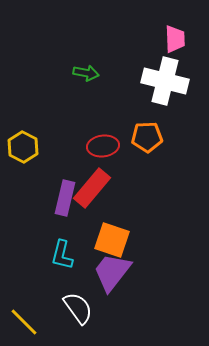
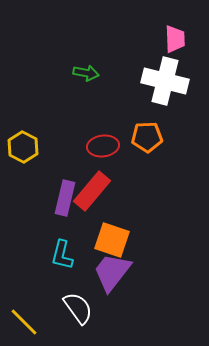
red rectangle: moved 3 px down
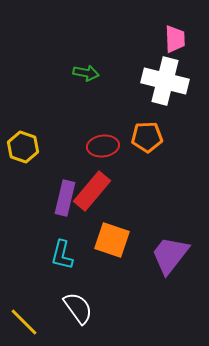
yellow hexagon: rotated 8 degrees counterclockwise
purple trapezoid: moved 58 px right, 17 px up
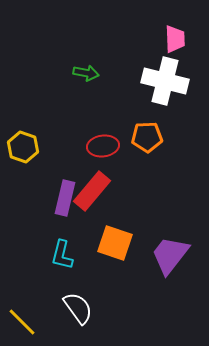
orange square: moved 3 px right, 3 px down
yellow line: moved 2 px left
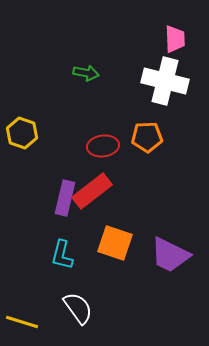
yellow hexagon: moved 1 px left, 14 px up
red rectangle: rotated 12 degrees clockwise
purple trapezoid: rotated 102 degrees counterclockwise
yellow line: rotated 28 degrees counterclockwise
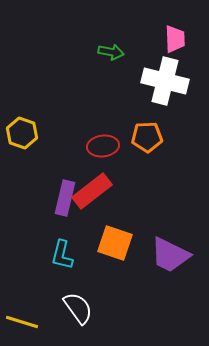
green arrow: moved 25 px right, 21 px up
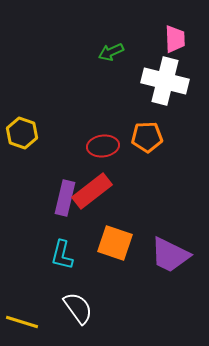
green arrow: rotated 145 degrees clockwise
